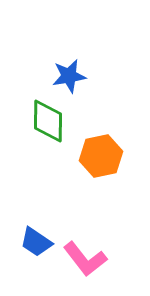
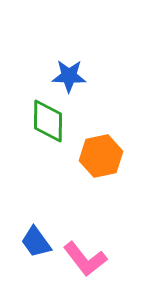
blue star: rotated 12 degrees clockwise
blue trapezoid: rotated 20 degrees clockwise
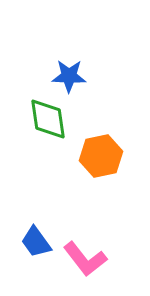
green diamond: moved 2 px up; rotated 9 degrees counterclockwise
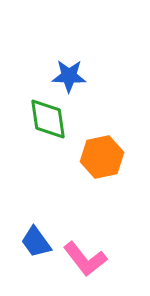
orange hexagon: moved 1 px right, 1 px down
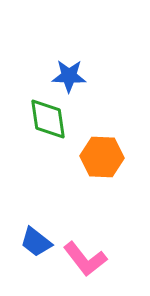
orange hexagon: rotated 15 degrees clockwise
blue trapezoid: rotated 16 degrees counterclockwise
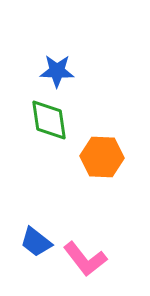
blue star: moved 12 px left, 5 px up
green diamond: moved 1 px right, 1 px down
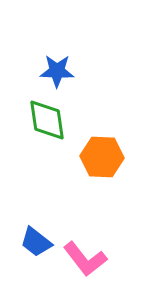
green diamond: moved 2 px left
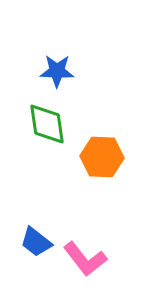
green diamond: moved 4 px down
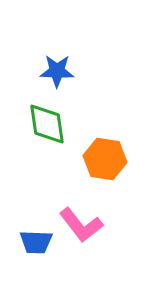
orange hexagon: moved 3 px right, 2 px down; rotated 6 degrees clockwise
blue trapezoid: rotated 36 degrees counterclockwise
pink L-shape: moved 4 px left, 34 px up
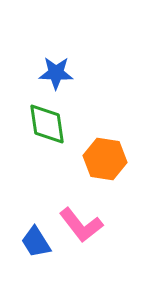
blue star: moved 1 px left, 2 px down
blue trapezoid: rotated 56 degrees clockwise
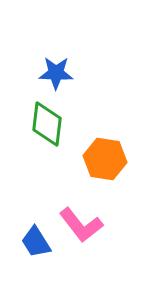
green diamond: rotated 15 degrees clockwise
